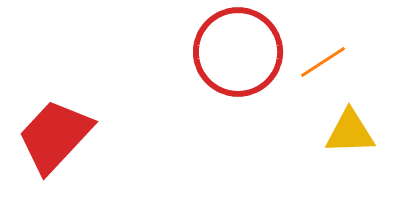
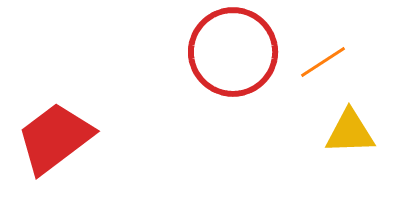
red circle: moved 5 px left
red trapezoid: moved 2 px down; rotated 10 degrees clockwise
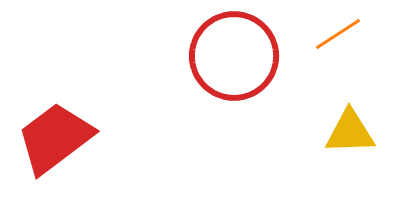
red circle: moved 1 px right, 4 px down
orange line: moved 15 px right, 28 px up
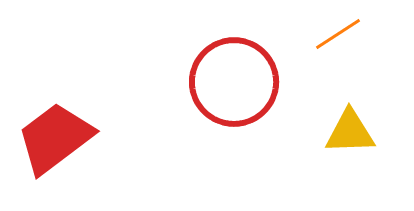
red circle: moved 26 px down
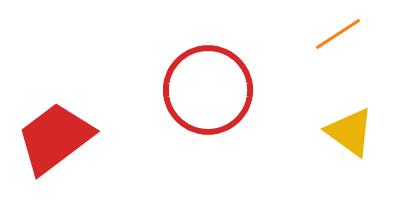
red circle: moved 26 px left, 8 px down
yellow triangle: rotated 38 degrees clockwise
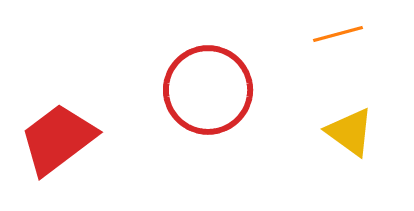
orange line: rotated 18 degrees clockwise
red trapezoid: moved 3 px right, 1 px down
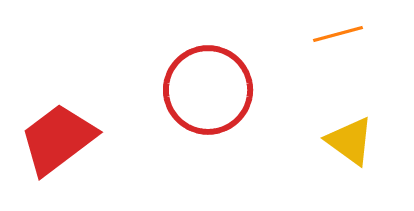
yellow triangle: moved 9 px down
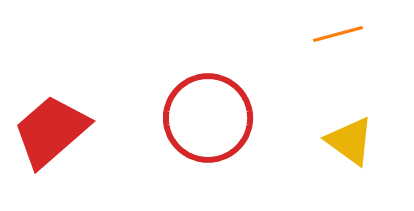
red circle: moved 28 px down
red trapezoid: moved 7 px left, 8 px up; rotated 4 degrees counterclockwise
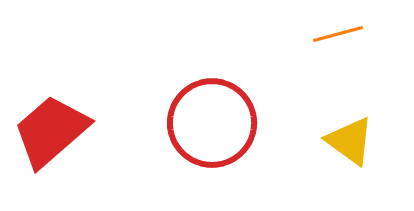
red circle: moved 4 px right, 5 px down
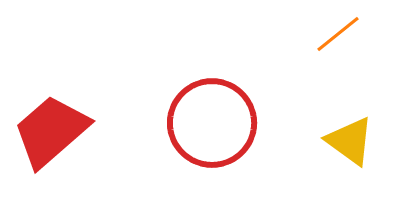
orange line: rotated 24 degrees counterclockwise
